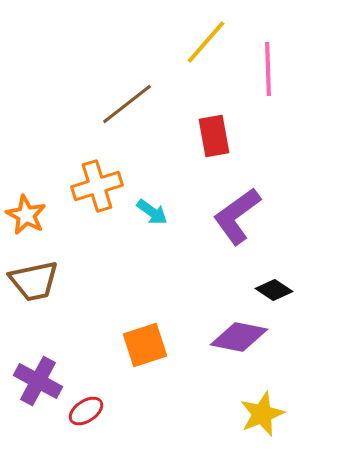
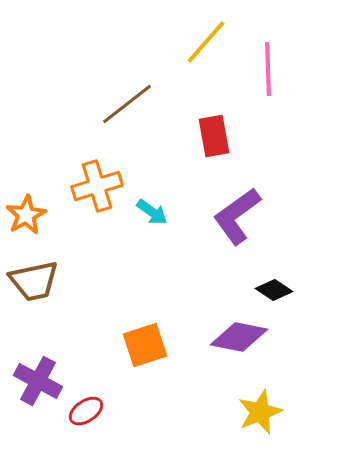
orange star: rotated 15 degrees clockwise
yellow star: moved 2 px left, 2 px up
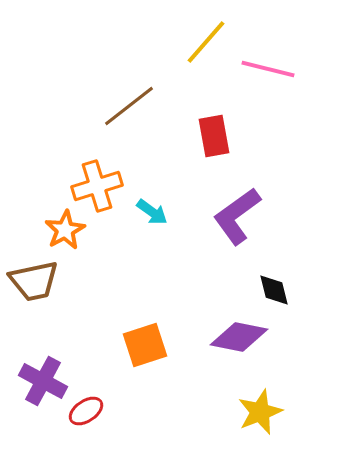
pink line: rotated 74 degrees counterclockwise
brown line: moved 2 px right, 2 px down
orange star: moved 39 px right, 15 px down
black diamond: rotated 42 degrees clockwise
purple cross: moved 5 px right
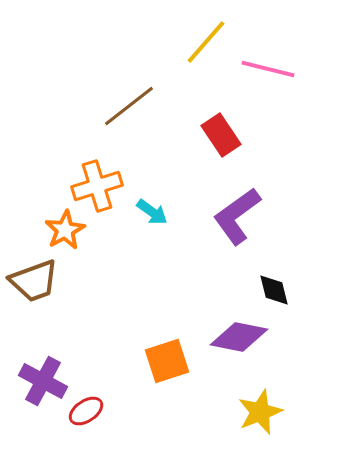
red rectangle: moved 7 px right, 1 px up; rotated 24 degrees counterclockwise
brown trapezoid: rotated 8 degrees counterclockwise
orange square: moved 22 px right, 16 px down
